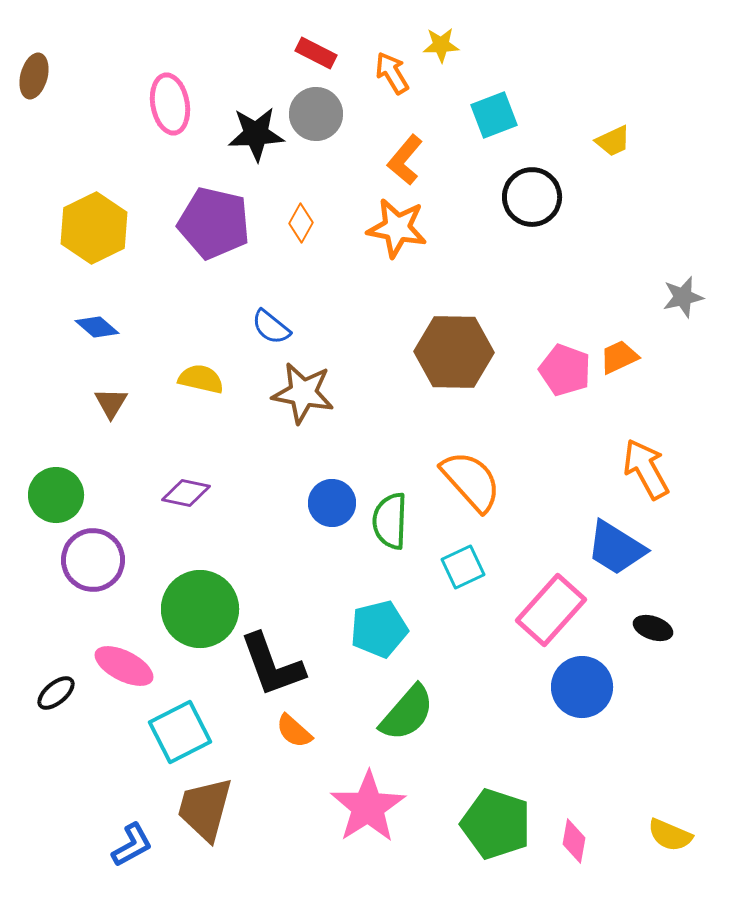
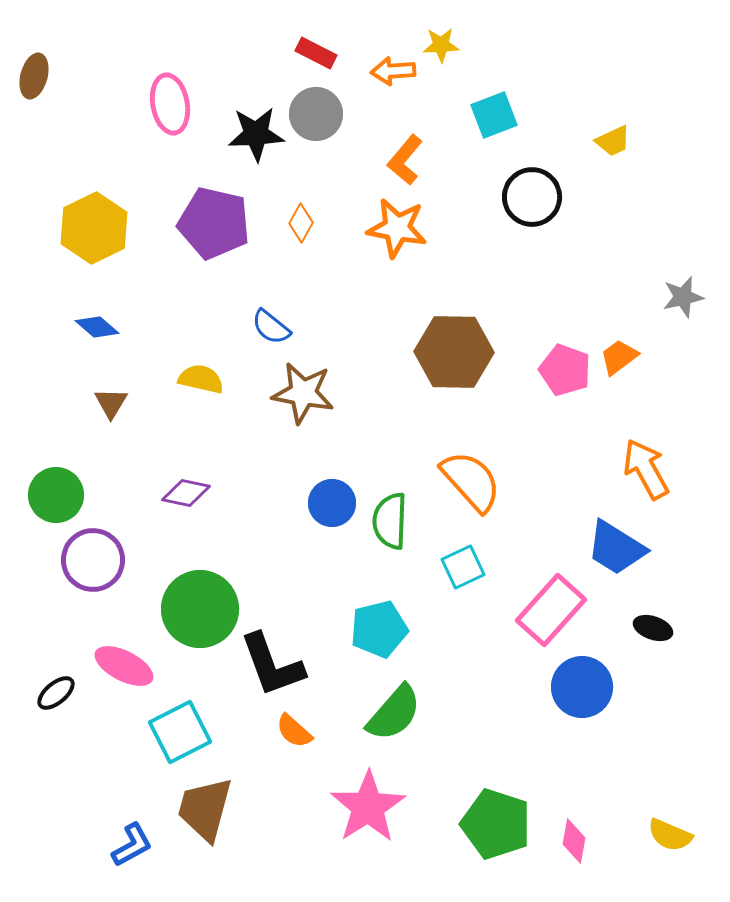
orange arrow at (392, 73): moved 1 px right, 2 px up; rotated 63 degrees counterclockwise
orange trapezoid at (619, 357): rotated 12 degrees counterclockwise
green semicircle at (407, 713): moved 13 px left
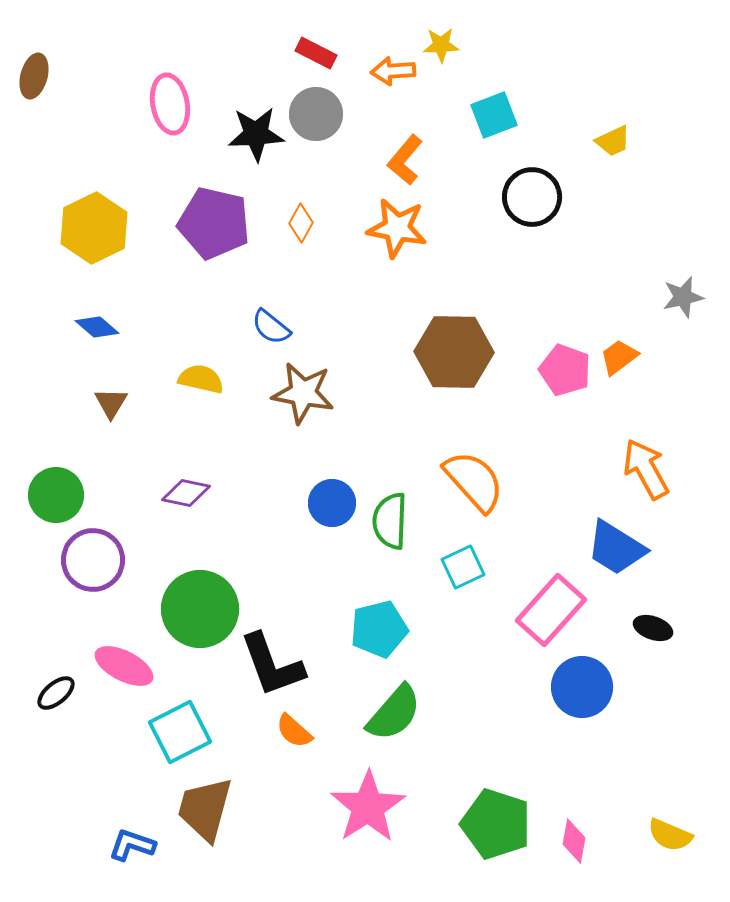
orange semicircle at (471, 481): moved 3 px right
blue L-shape at (132, 845): rotated 132 degrees counterclockwise
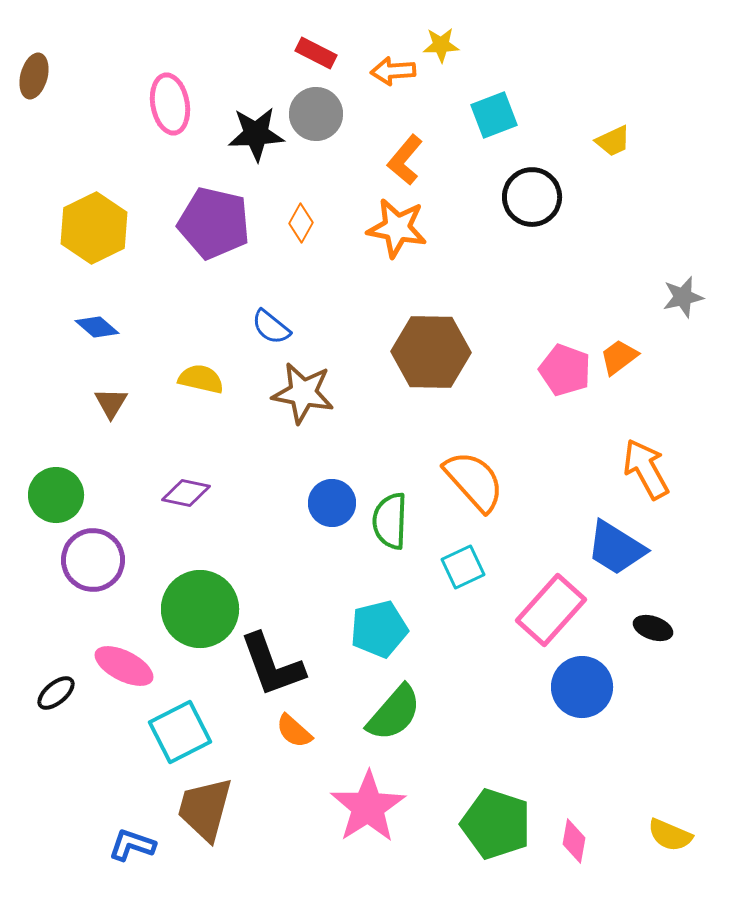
brown hexagon at (454, 352): moved 23 px left
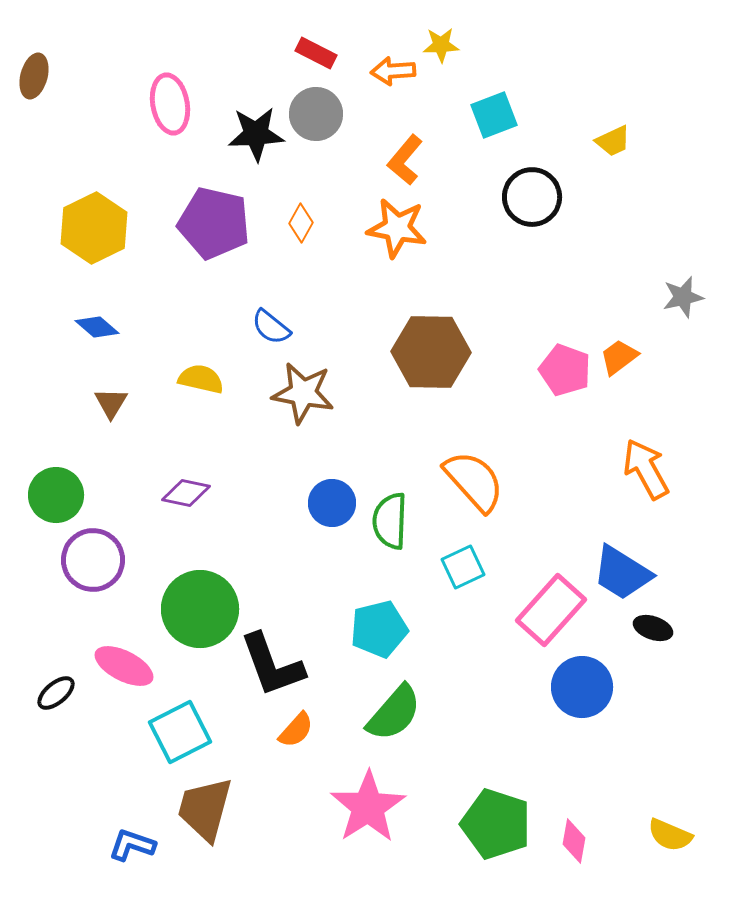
blue trapezoid at (616, 548): moved 6 px right, 25 px down
orange semicircle at (294, 731): moved 2 px right, 1 px up; rotated 90 degrees counterclockwise
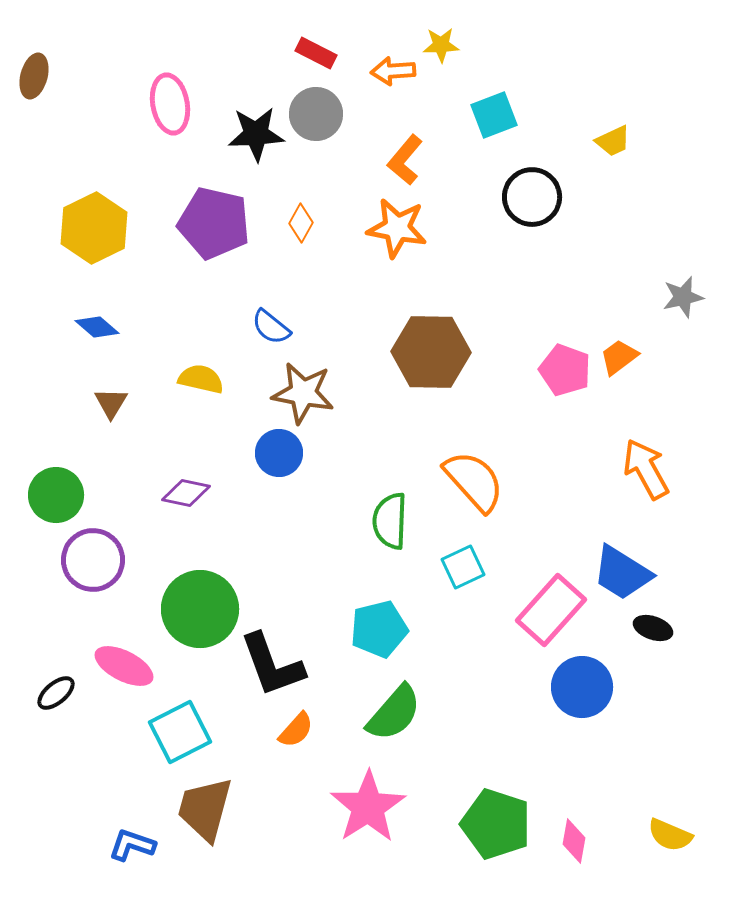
blue circle at (332, 503): moved 53 px left, 50 px up
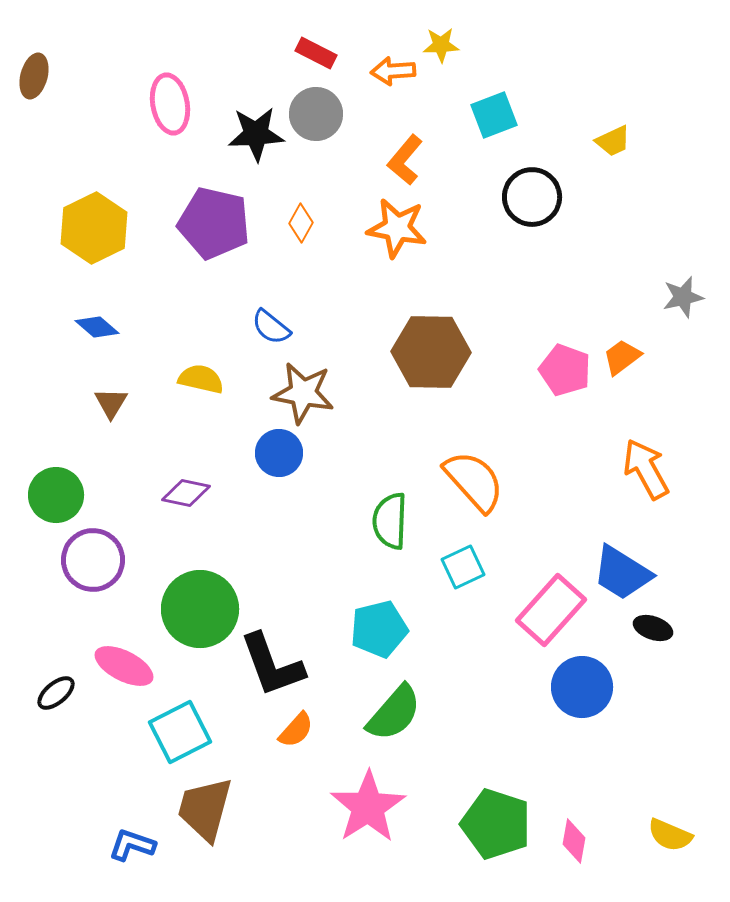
orange trapezoid at (619, 357): moved 3 px right
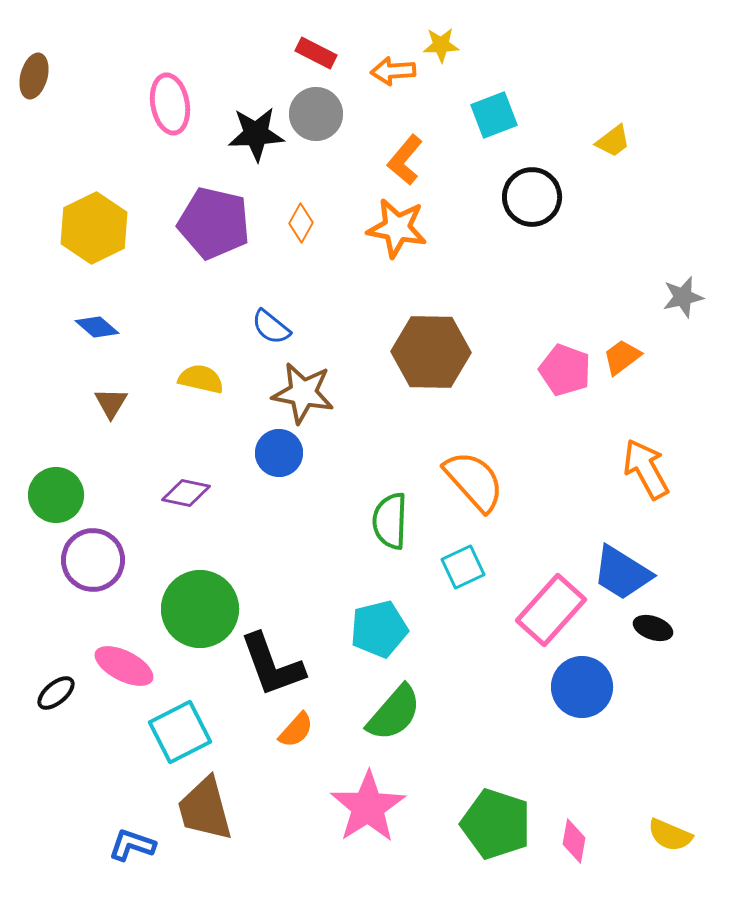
yellow trapezoid at (613, 141): rotated 12 degrees counterclockwise
brown trapezoid at (205, 809): rotated 30 degrees counterclockwise
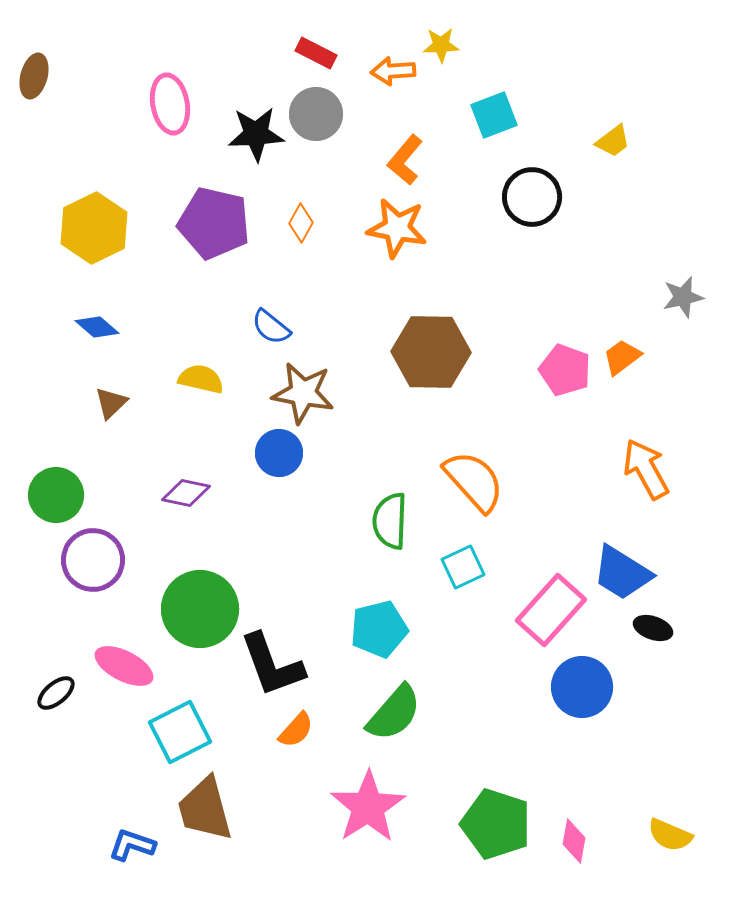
brown triangle at (111, 403): rotated 15 degrees clockwise
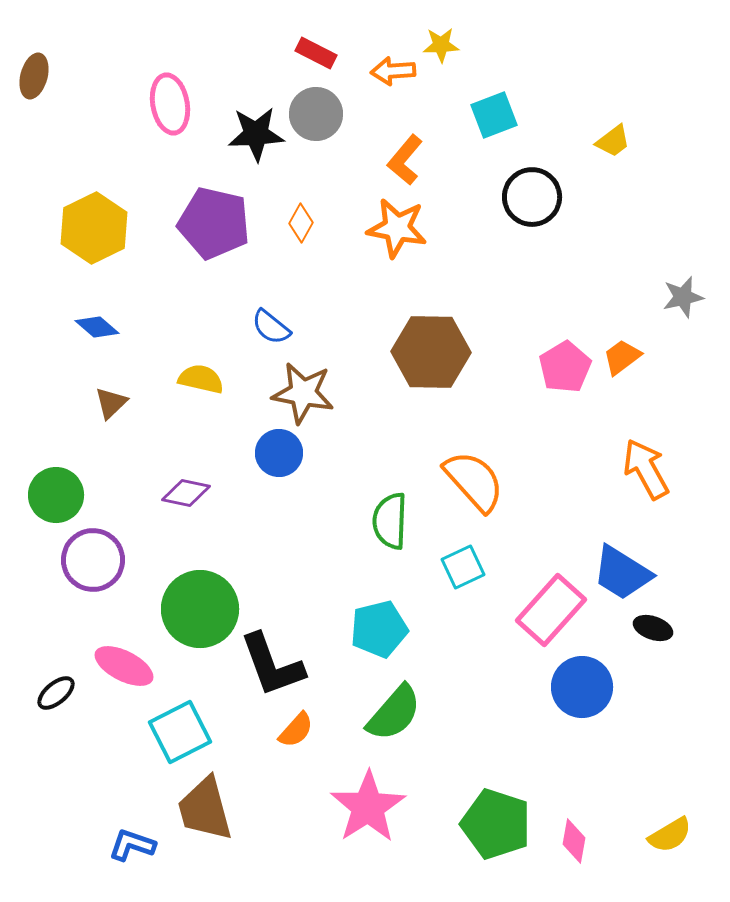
pink pentagon at (565, 370): moved 3 px up; rotated 21 degrees clockwise
yellow semicircle at (670, 835): rotated 54 degrees counterclockwise
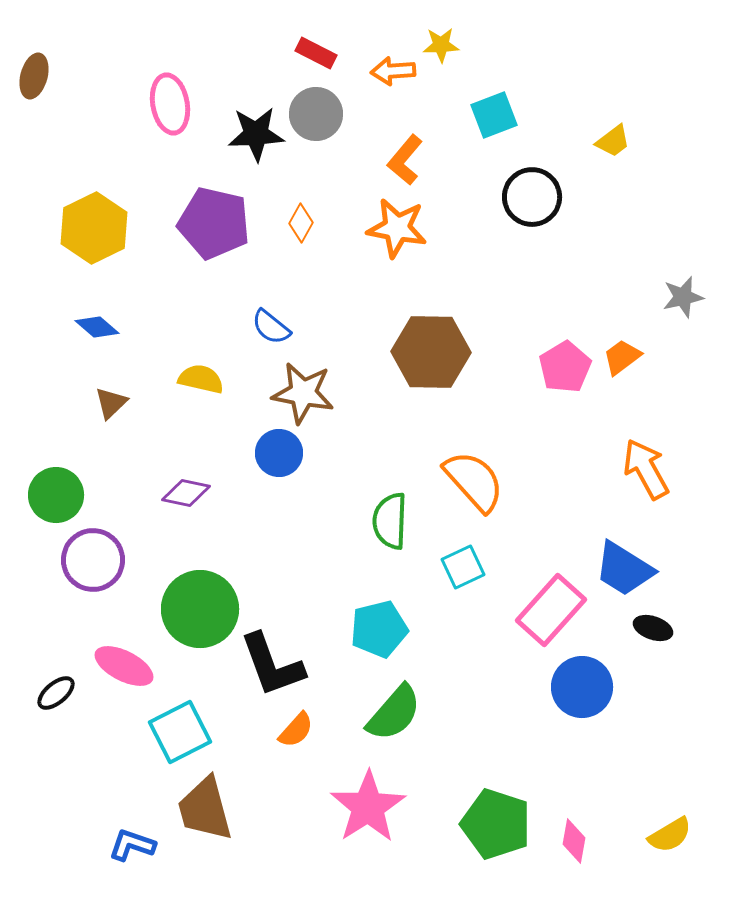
blue trapezoid at (622, 573): moved 2 px right, 4 px up
